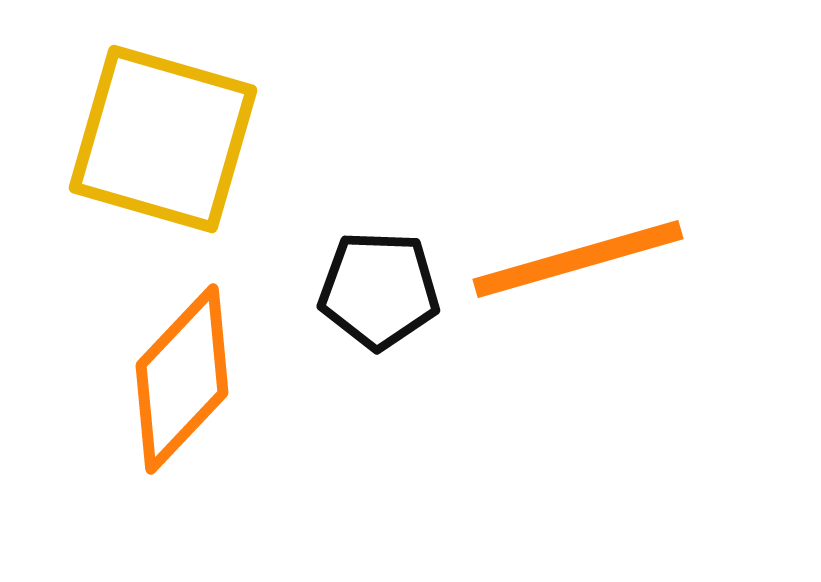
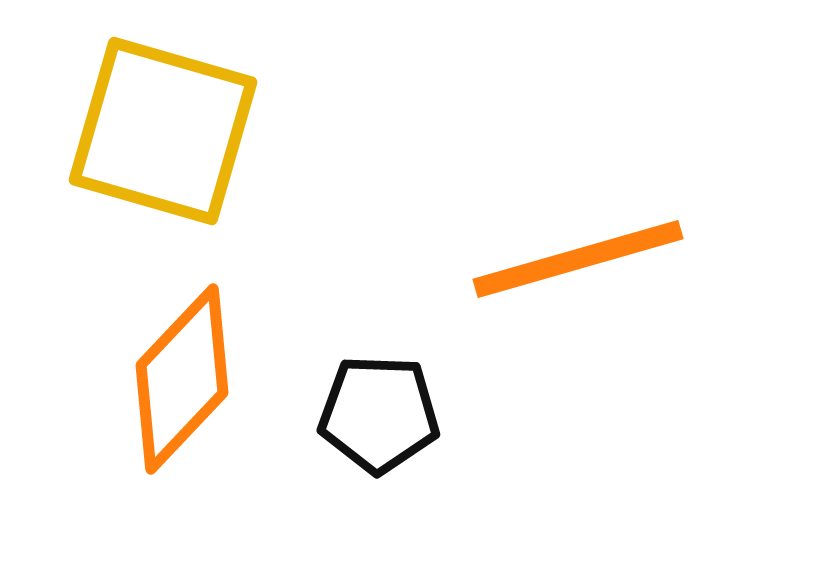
yellow square: moved 8 px up
black pentagon: moved 124 px down
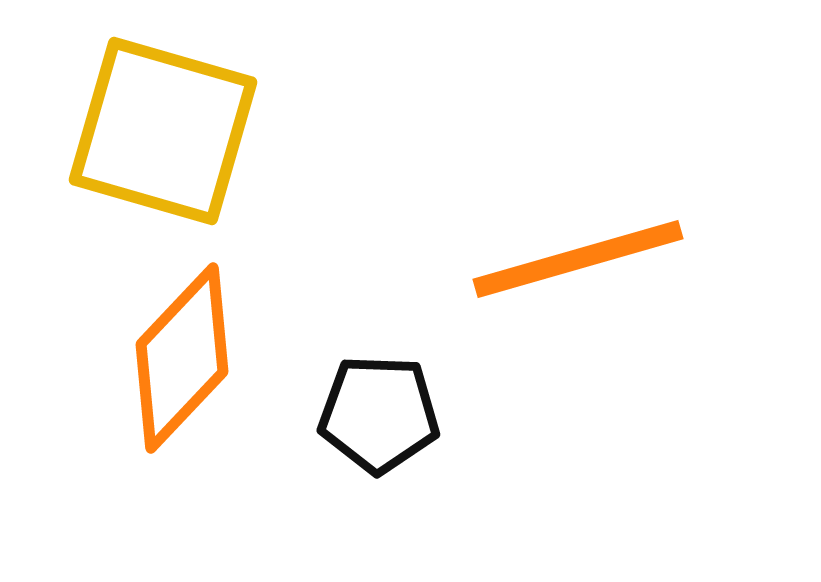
orange diamond: moved 21 px up
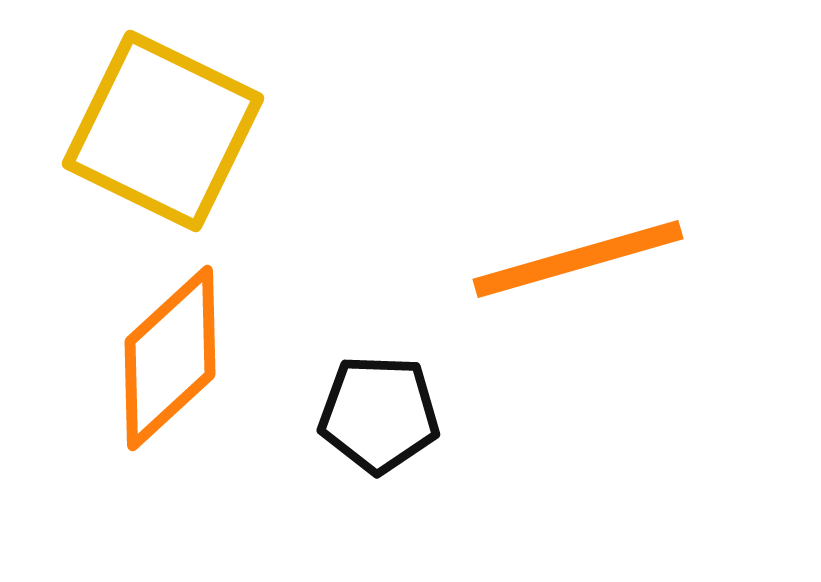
yellow square: rotated 10 degrees clockwise
orange diamond: moved 12 px left; rotated 4 degrees clockwise
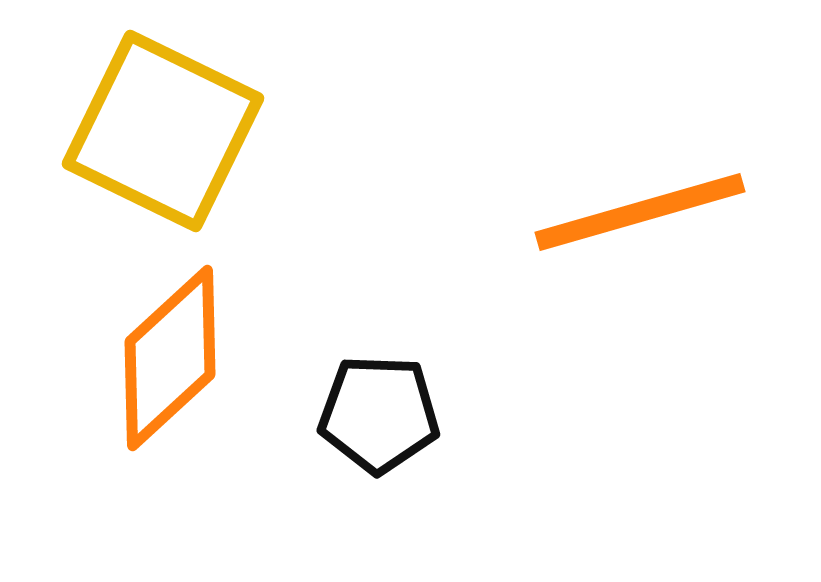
orange line: moved 62 px right, 47 px up
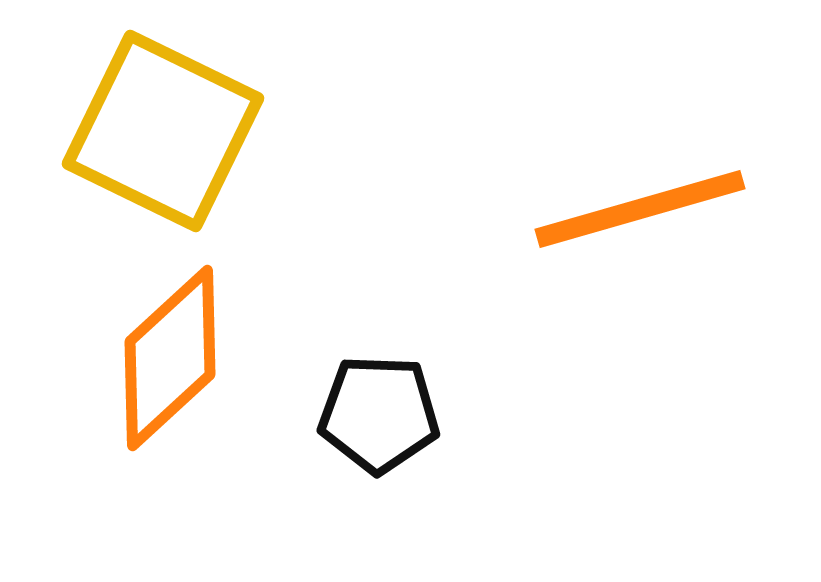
orange line: moved 3 px up
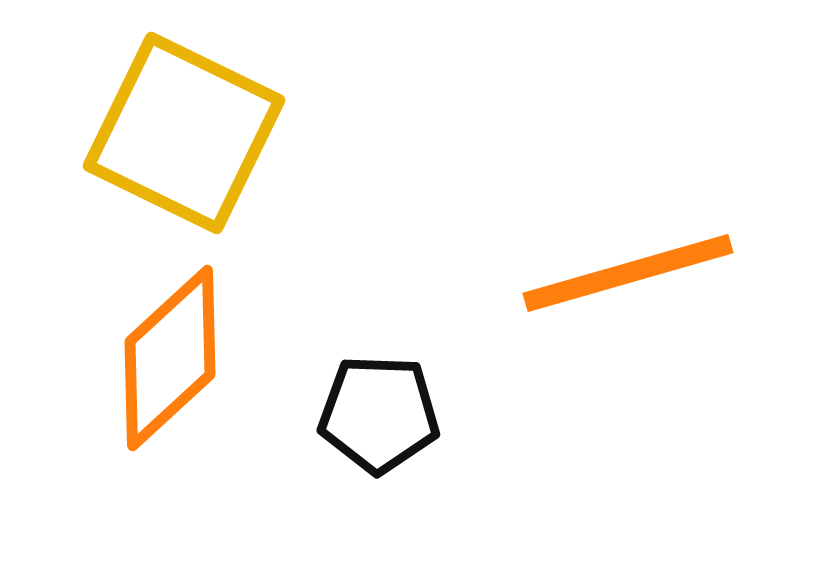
yellow square: moved 21 px right, 2 px down
orange line: moved 12 px left, 64 px down
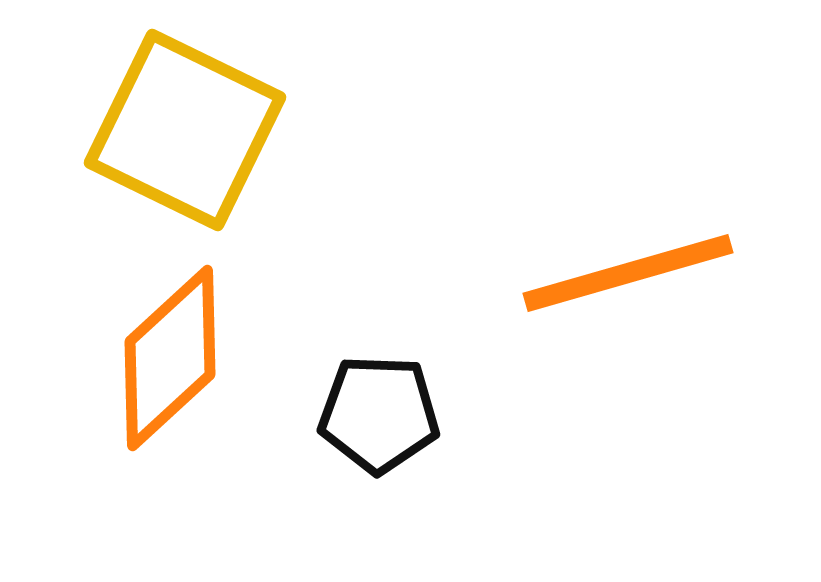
yellow square: moved 1 px right, 3 px up
